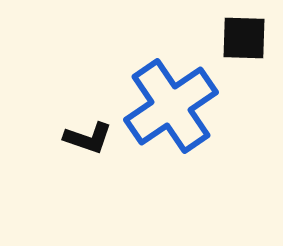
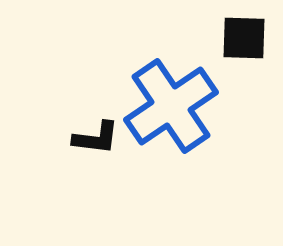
black L-shape: moved 8 px right; rotated 12 degrees counterclockwise
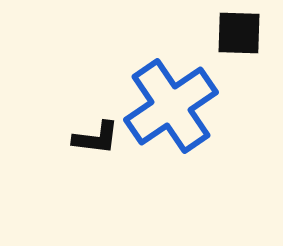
black square: moved 5 px left, 5 px up
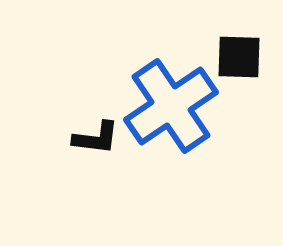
black square: moved 24 px down
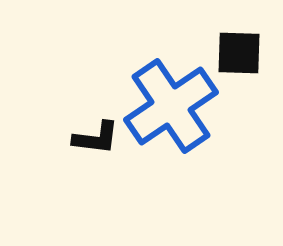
black square: moved 4 px up
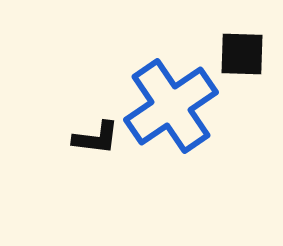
black square: moved 3 px right, 1 px down
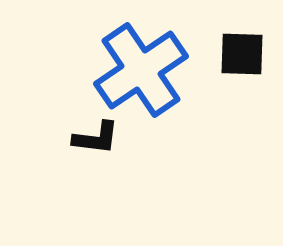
blue cross: moved 30 px left, 36 px up
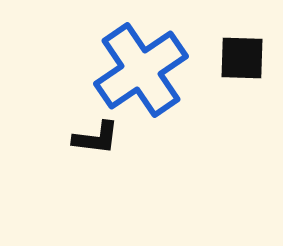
black square: moved 4 px down
